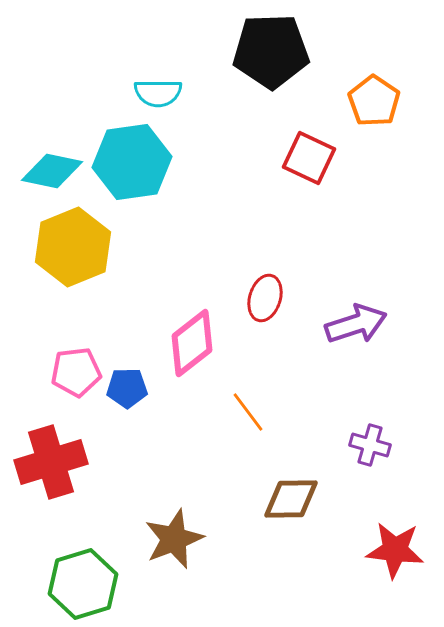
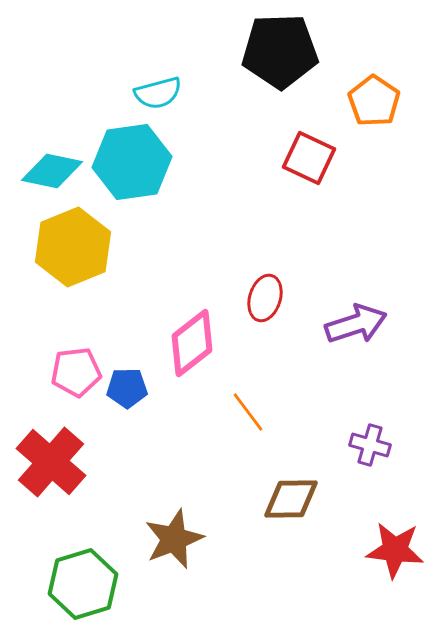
black pentagon: moved 9 px right
cyan semicircle: rotated 15 degrees counterclockwise
red cross: rotated 32 degrees counterclockwise
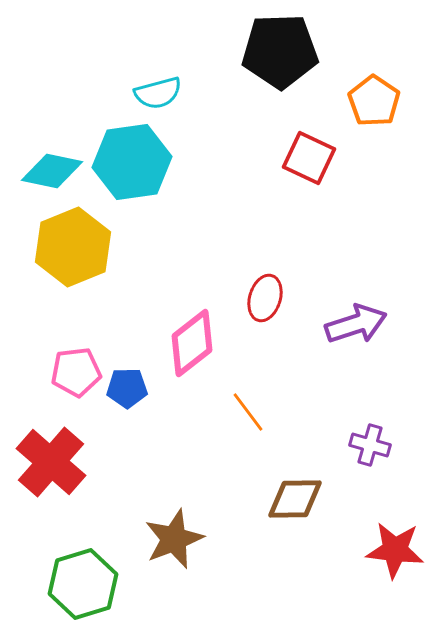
brown diamond: moved 4 px right
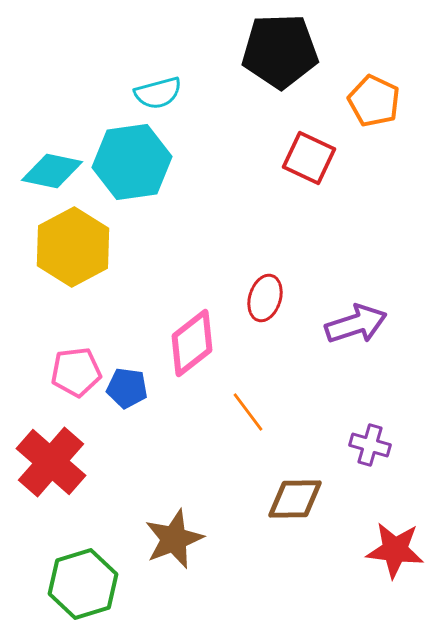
orange pentagon: rotated 9 degrees counterclockwise
yellow hexagon: rotated 6 degrees counterclockwise
blue pentagon: rotated 9 degrees clockwise
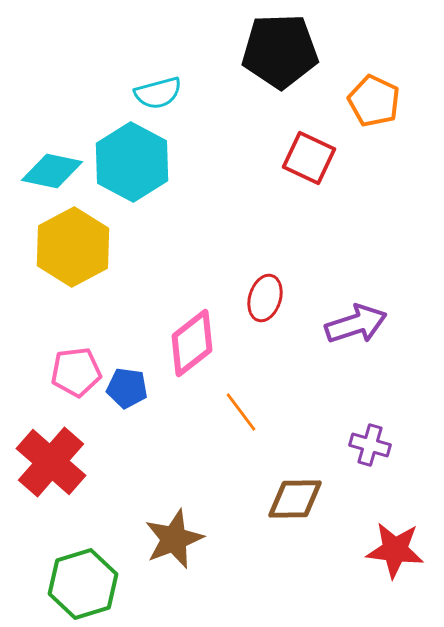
cyan hexagon: rotated 24 degrees counterclockwise
orange line: moved 7 px left
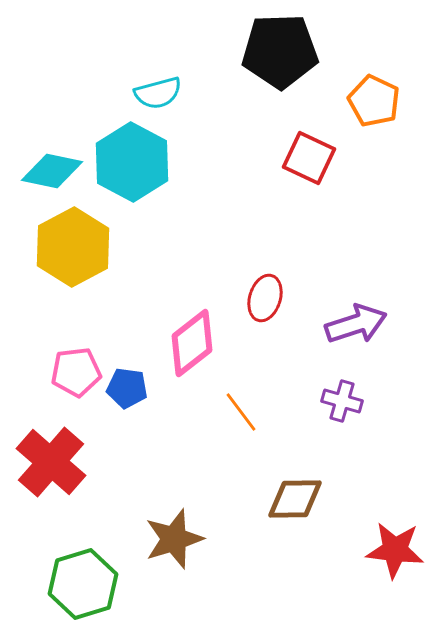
purple cross: moved 28 px left, 44 px up
brown star: rotated 4 degrees clockwise
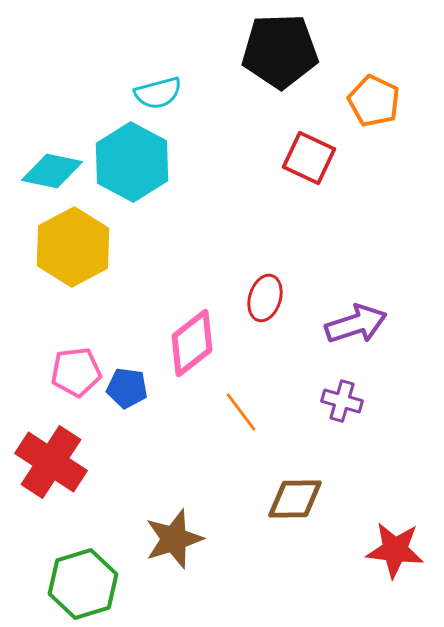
red cross: rotated 8 degrees counterclockwise
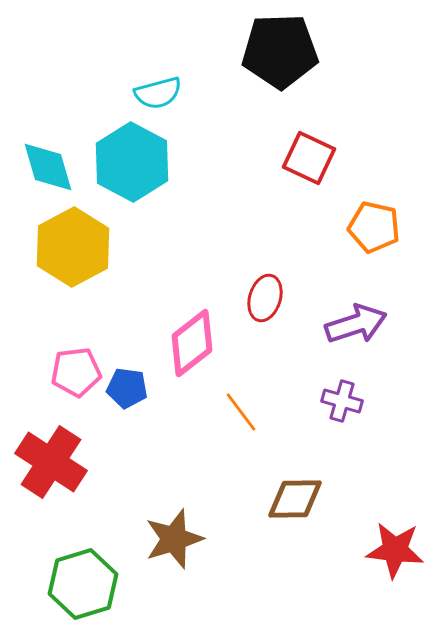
orange pentagon: moved 126 px down; rotated 12 degrees counterclockwise
cyan diamond: moved 4 px left, 4 px up; rotated 62 degrees clockwise
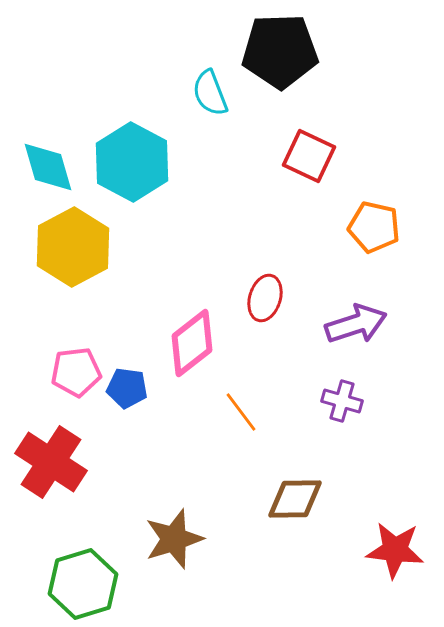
cyan semicircle: moved 52 px right; rotated 84 degrees clockwise
red square: moved 2 px up
